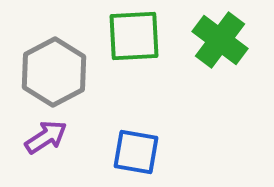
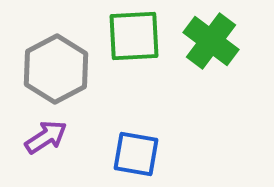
green cross: moved 9 px left, 1 px down
gray hexagon: moved 2 px right, 3 px up
blue square: moved 2 px down
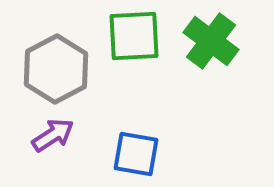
purple arrow: moved 7 px right, 2 px up
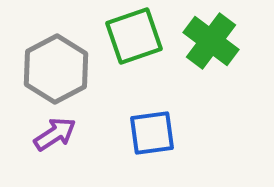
green square: rotated 16 degrees counterclockwise
purple arrow: moved 2 px right, 1 px up
blue square: moved 16 px right, 21 px up; rotated 18 degrees counterclockwise
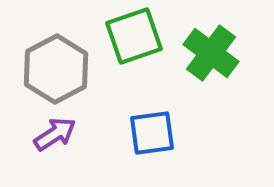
green cross: moved 12 px down
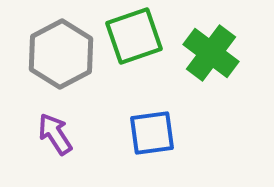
gray hexagon: moved 5 px right, 15 px up
purple arrow: rotated 90 degrees counterclockwise
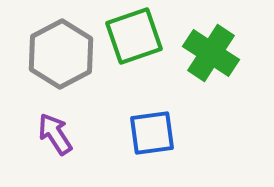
green cross: rotated 4 degrees counterclockwise
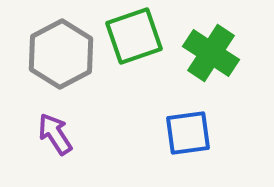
blue square: moved 36 px right
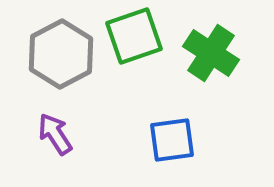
blue square: moved 16 px left, 7 px down
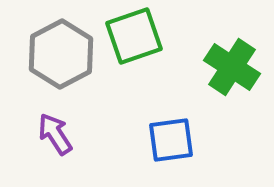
green cross: moved 21 px right, 14 px down
blue square: moved 1 px left
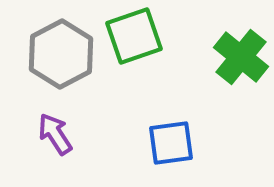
green cross: moved 9 px right, 10 px up; rotated 6 degrees clockwise
blue square: moved 3 px down
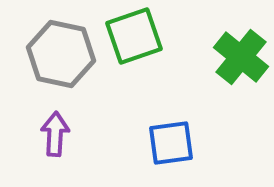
gray hexagon: rotated 20 degrees counterclockwise
purple arrow: rotated 36 degrees clockwise
